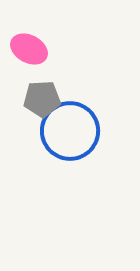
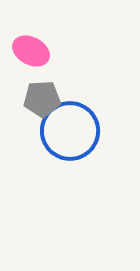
pink ellipse: moved 2 px right, 2 px down
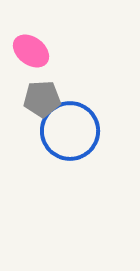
pink ellipse: rotated 9 degrees clockwise
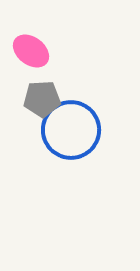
blue circle: moved 1 px right, 1 px up
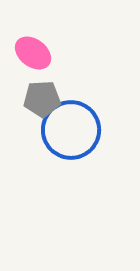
pink ellipse: moved 2 px right, 2 px down
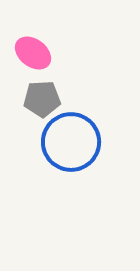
blue circle: moved 12 px down
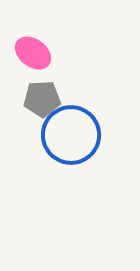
blue circle: moved 7 px up
